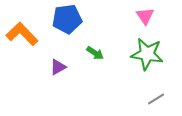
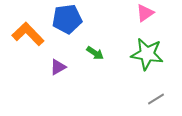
pink triangle: moved 3 px up; rotated 30 degrees clockwise
orange L-shape: moved 6 px right
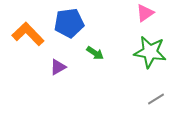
blue pentagon: moved 2 px right, 4 px down
green star: moved 3 px right, 2 px up
